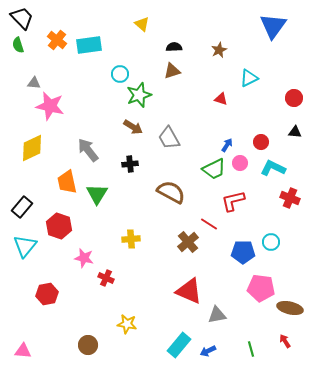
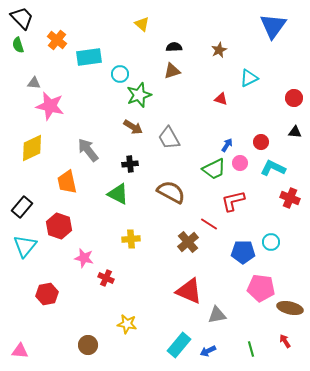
cyan rectangle at (89, 45): moved 12 px down
green triangle at (97, 194): moved 21 px right; rotated 35 degrees counterclockwise
pink triangle at (23, 351): moved 3 px left
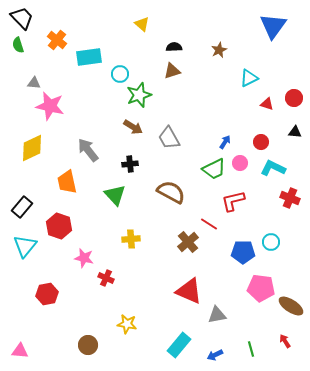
red triangle at (221, 99): moved 46 px right, 5 px down
blue arrow at (227, 145): moved 2 px left, 3 px up
green triangle at (118, 194): moved 3 px left, 1 px down; rotated 20 degrees clockwise
brown ellipse at (290, 308): moved 1 px right, 2 px up; rotated 20 degrees clockwise
blue arrow at (208, 351): moved 7 px right, 4 px down
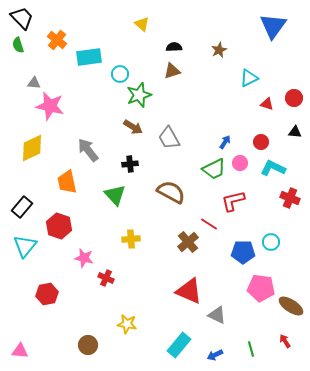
gray triangle at (217, 315): rotated 36 degrees clockwise
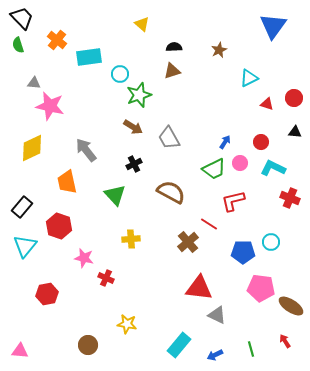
gray arrow at (88, 150): moved 2 px left
black cross at (130, 164): moved 4 px right; rotated 21 degrees counterclockwise
red triangle at (189, 291): moved 10 px right, 3 px up; rotated 16 degrees counterclockwise
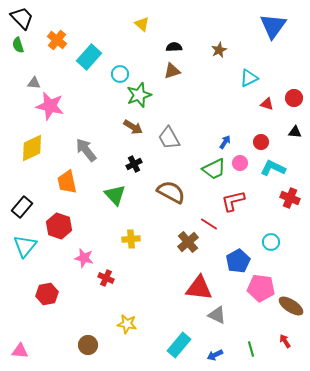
cyan rectangle at (89, 57): rotated 40 degrees counterclockwise
blue pentagon at (243, 252): moved 5 px left, 9 px down; rotated 30 degrees counterclockwise
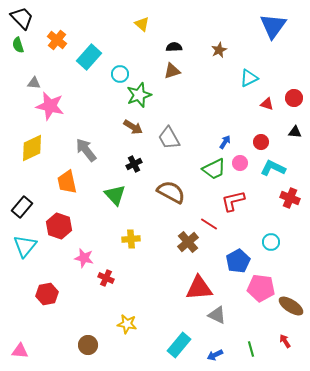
red triangle at (199, 288): rotated 12 degrees counterclockwise
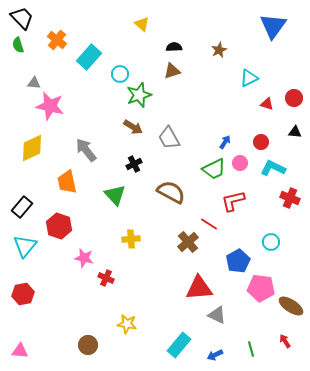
red hexagon at (47, 294): moved 24 px left
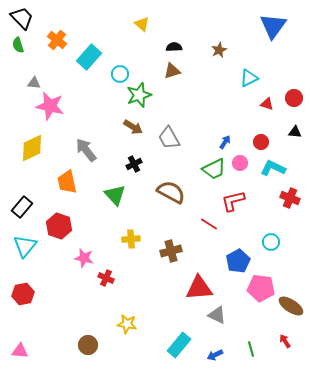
brown cross at (188, 242): moved 17 px left, 9 px down; rotated 25 degrees clockwise
